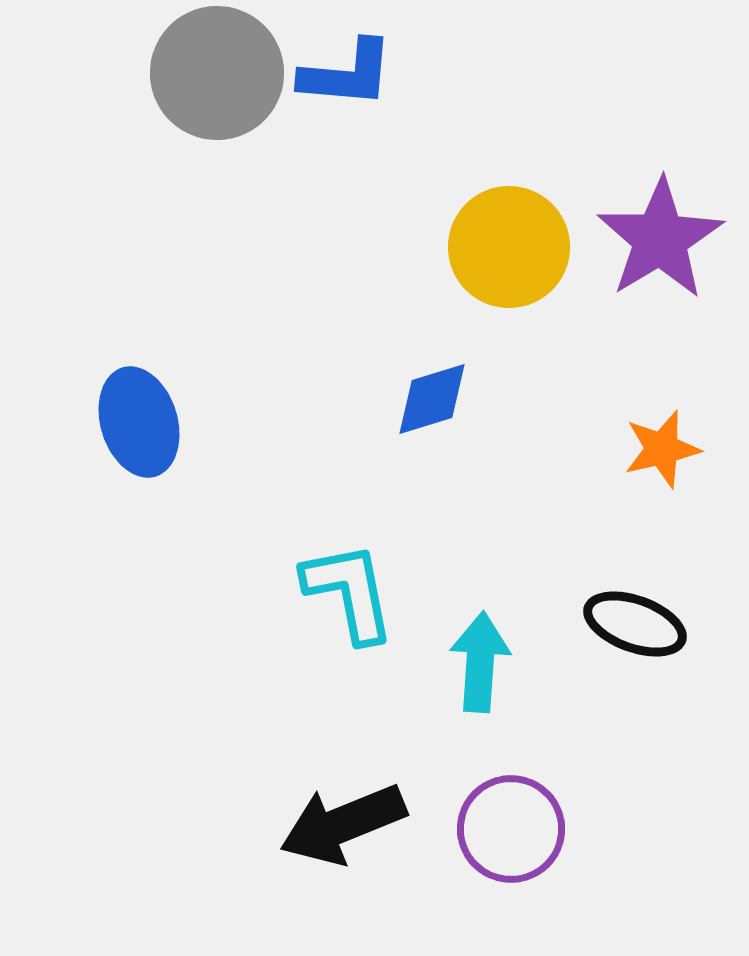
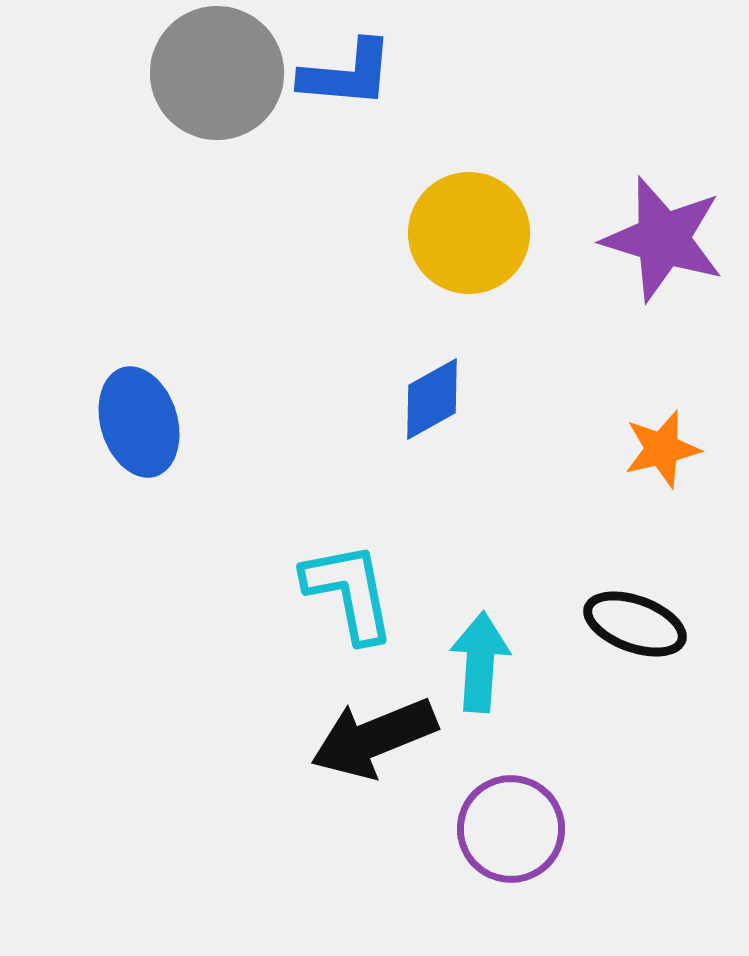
purple star: moved 3 px right; rotated 24 degrees counterclockwise
yellow circle: moved 40 px left, 14 px up
blue diamond: rotated 12 degrees counterclockwise
black arrow: moved 31 px right, 86 px up
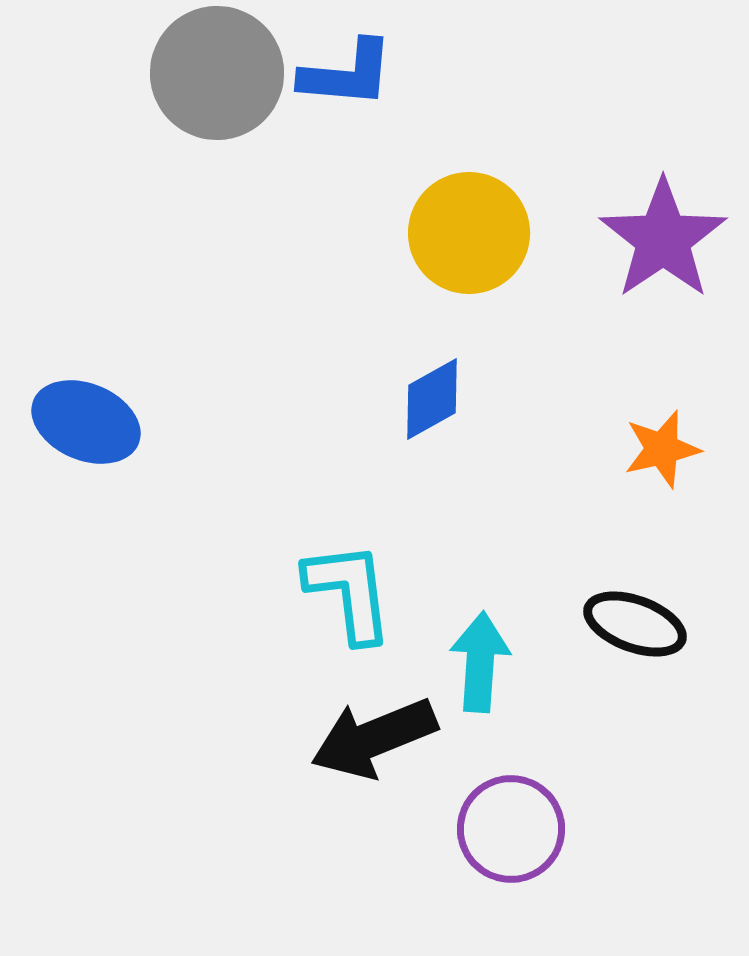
purple star: rotated 21 degrees clockwise
blue ellipse: moved 53 px left; rotated 50 degrees counterclockwise
cyan L-shape: rotated 4 degrees clockwise
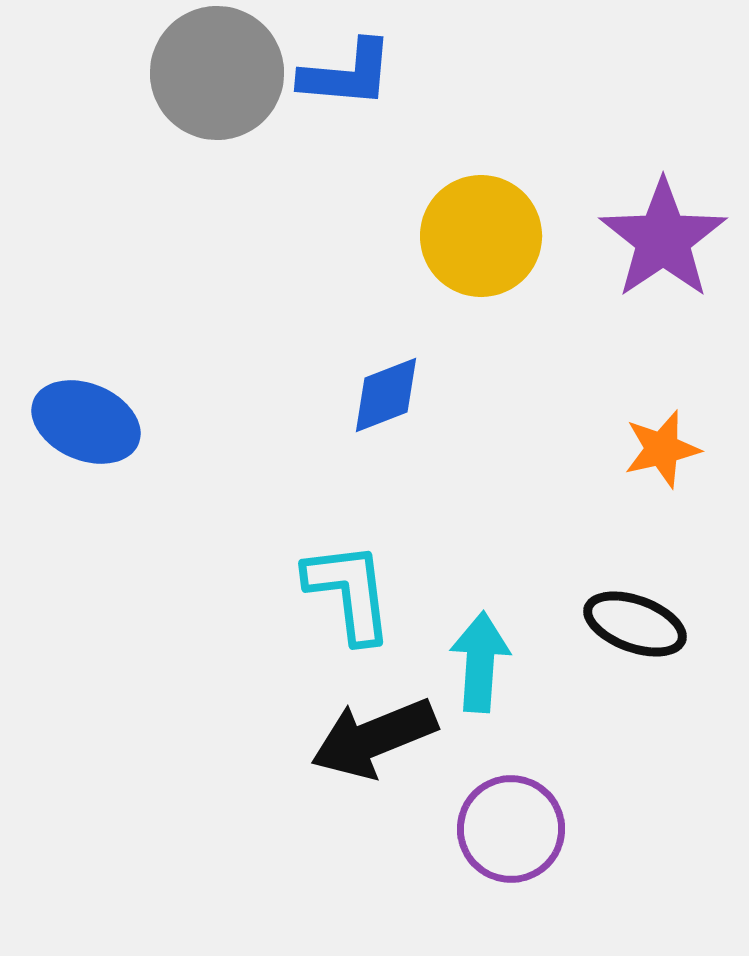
yellow circle: moved 12 px right, 3 px down
blue diamond: moved 46 px left, 4 px up; rotated 8 degrees clockwise
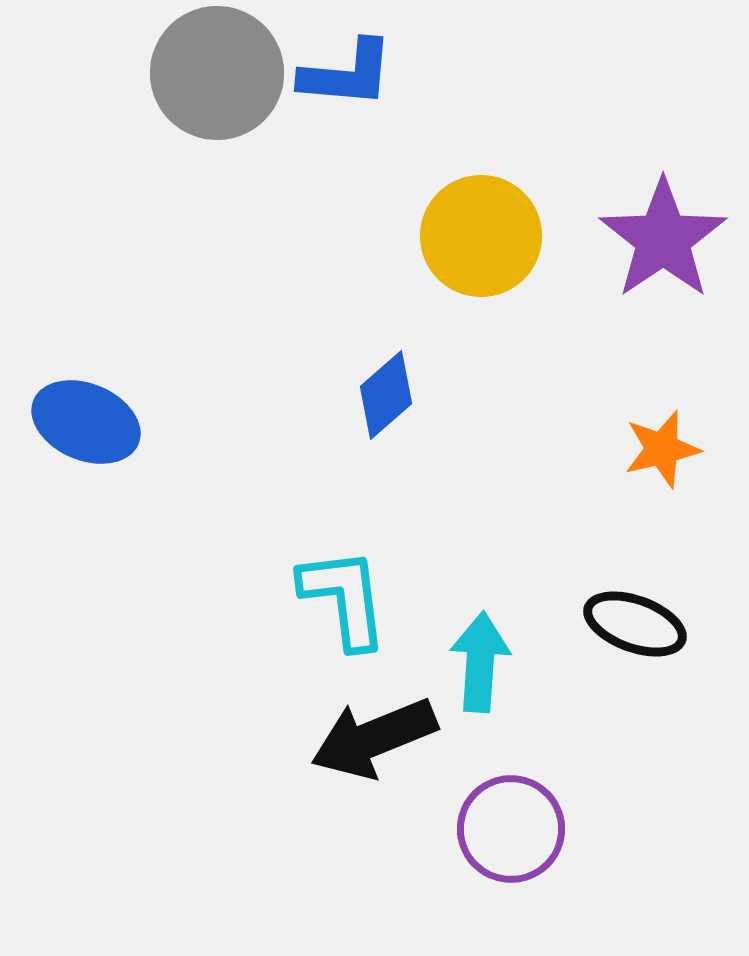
blue diamond: rotated 20 degrees counterclockwise
cyan L-shape: moved 5 px left, 6 px down
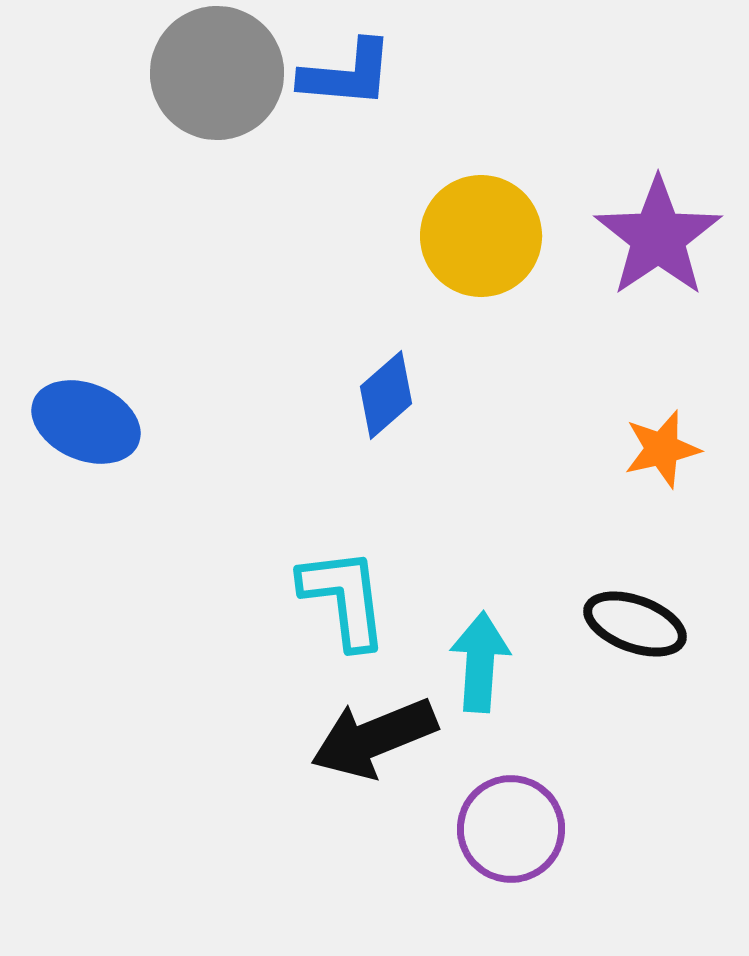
purple star: moved 5 px left, 2 px up
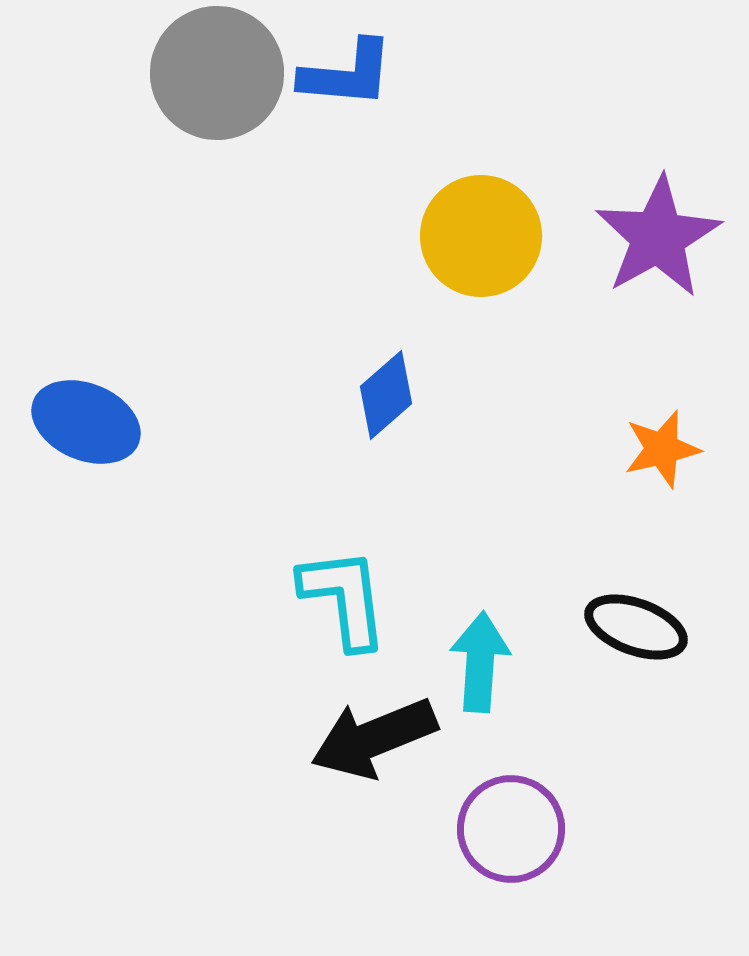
purple star: rotated 5 degrees clockwise
black ellipse: moved 1 px right, 3 px down
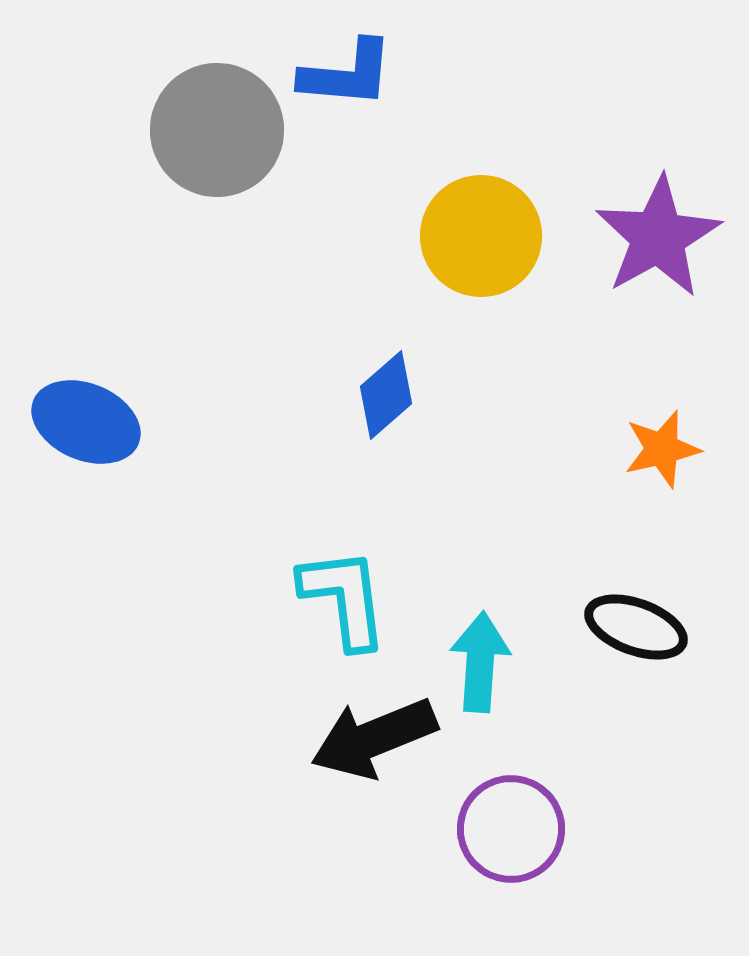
gray circle: moved 57 px down
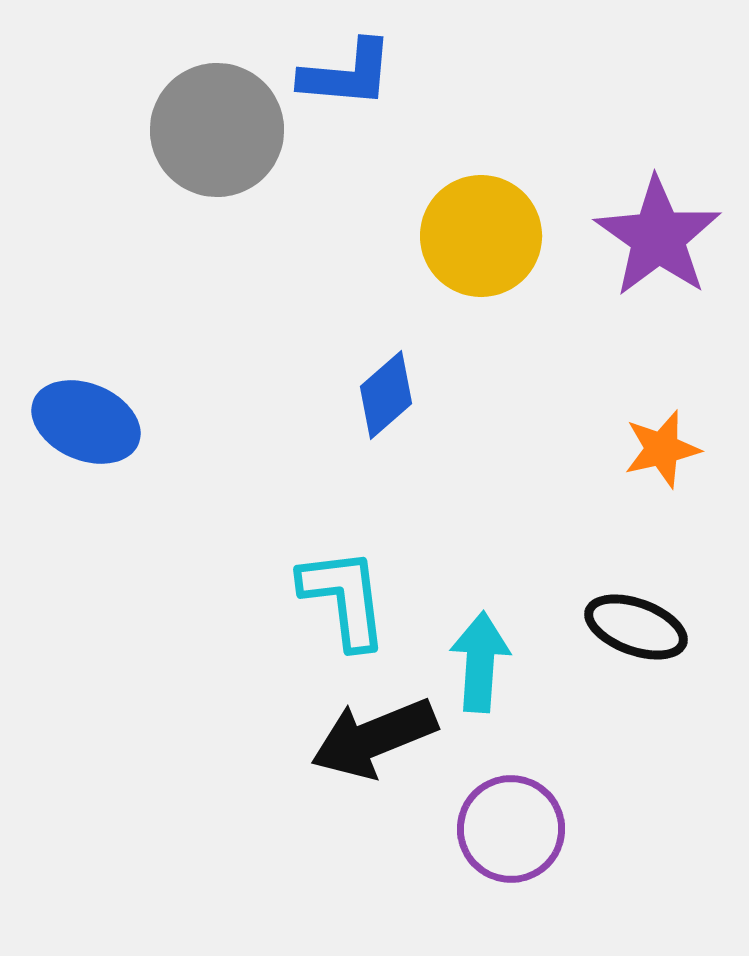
purple star: rotated 8 degrees counterclockwise
